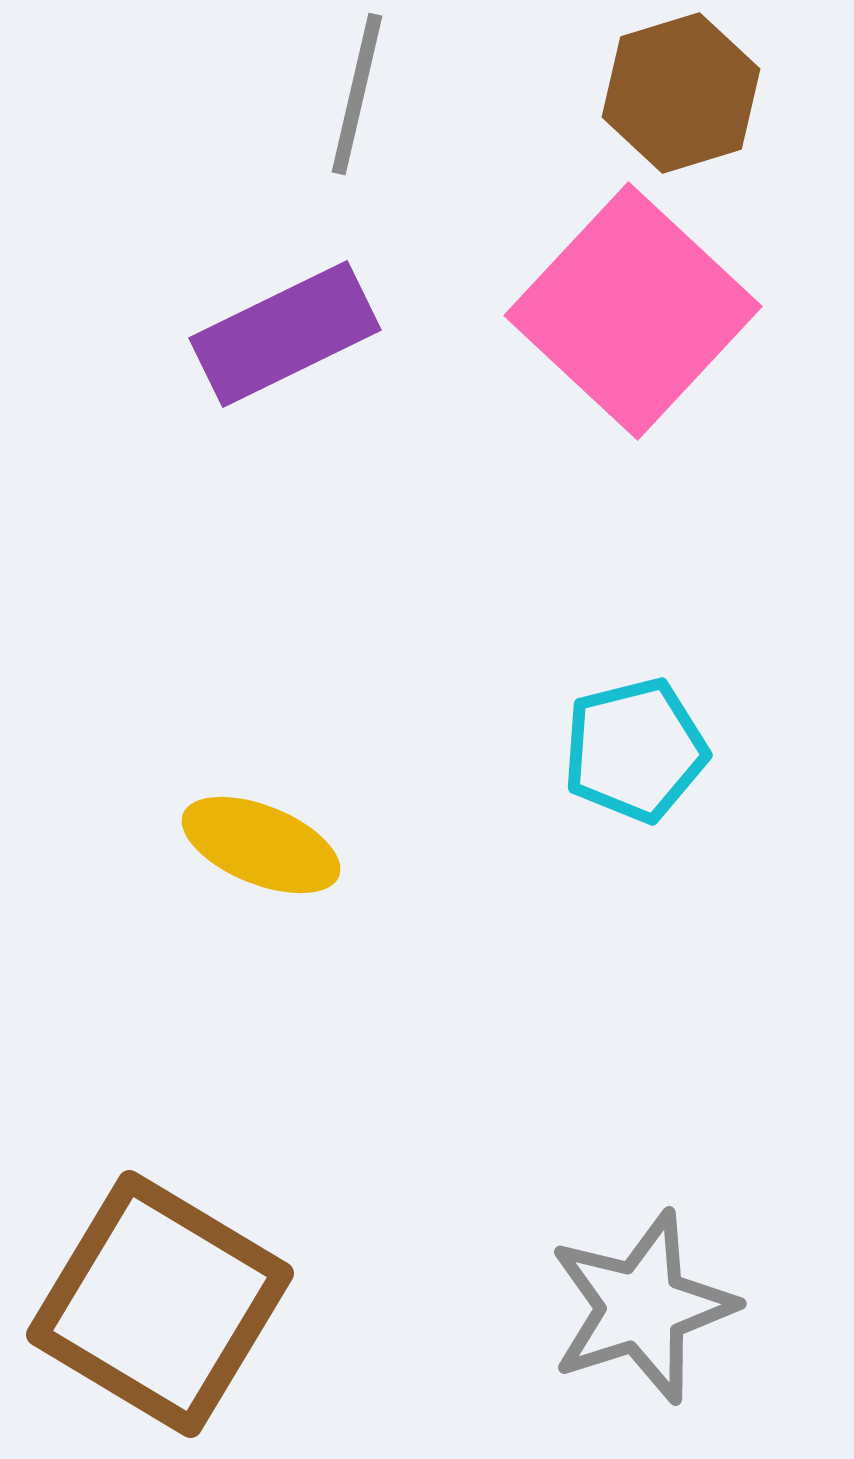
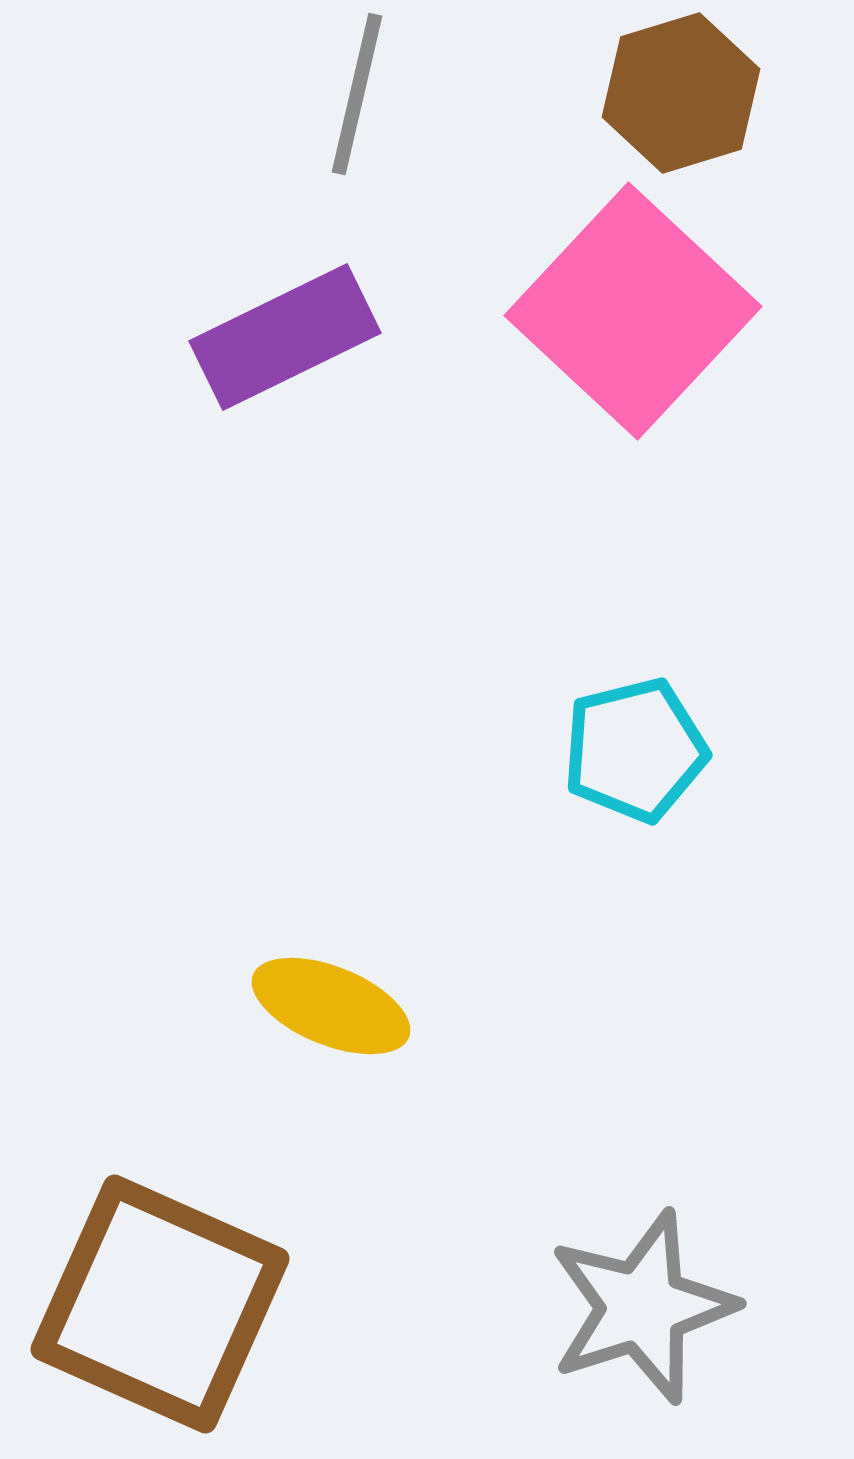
purple rectangle: moved 3 px down
yellow ellipse: moved 70 px right, 161 px down
brown square: rotated 7 degrees counterclockwise
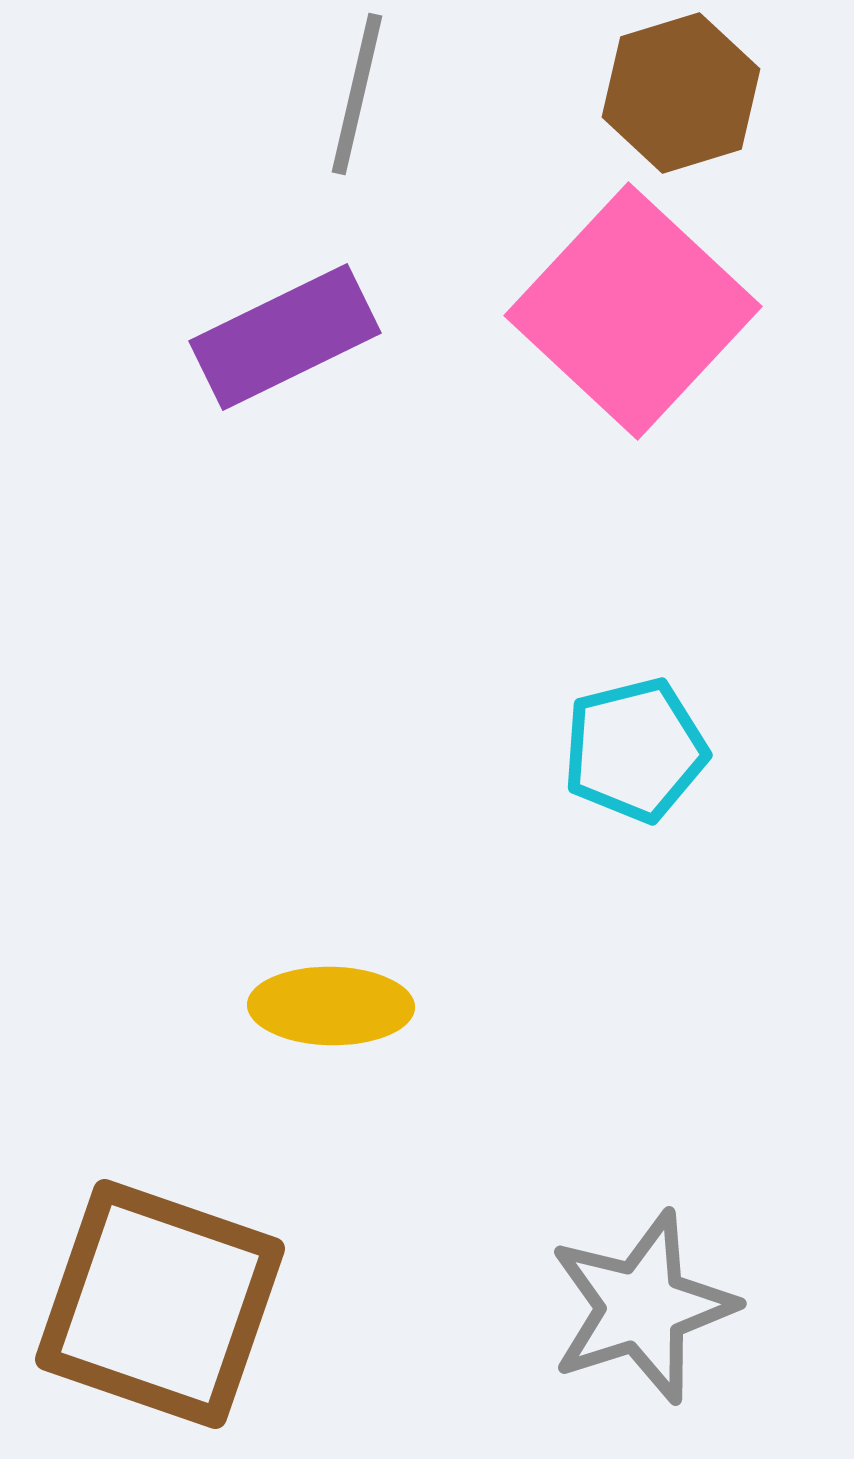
yellow ellipse: rotated 21 degrees counterclockwise
brown square: rotated 5 degrees counterclockwise
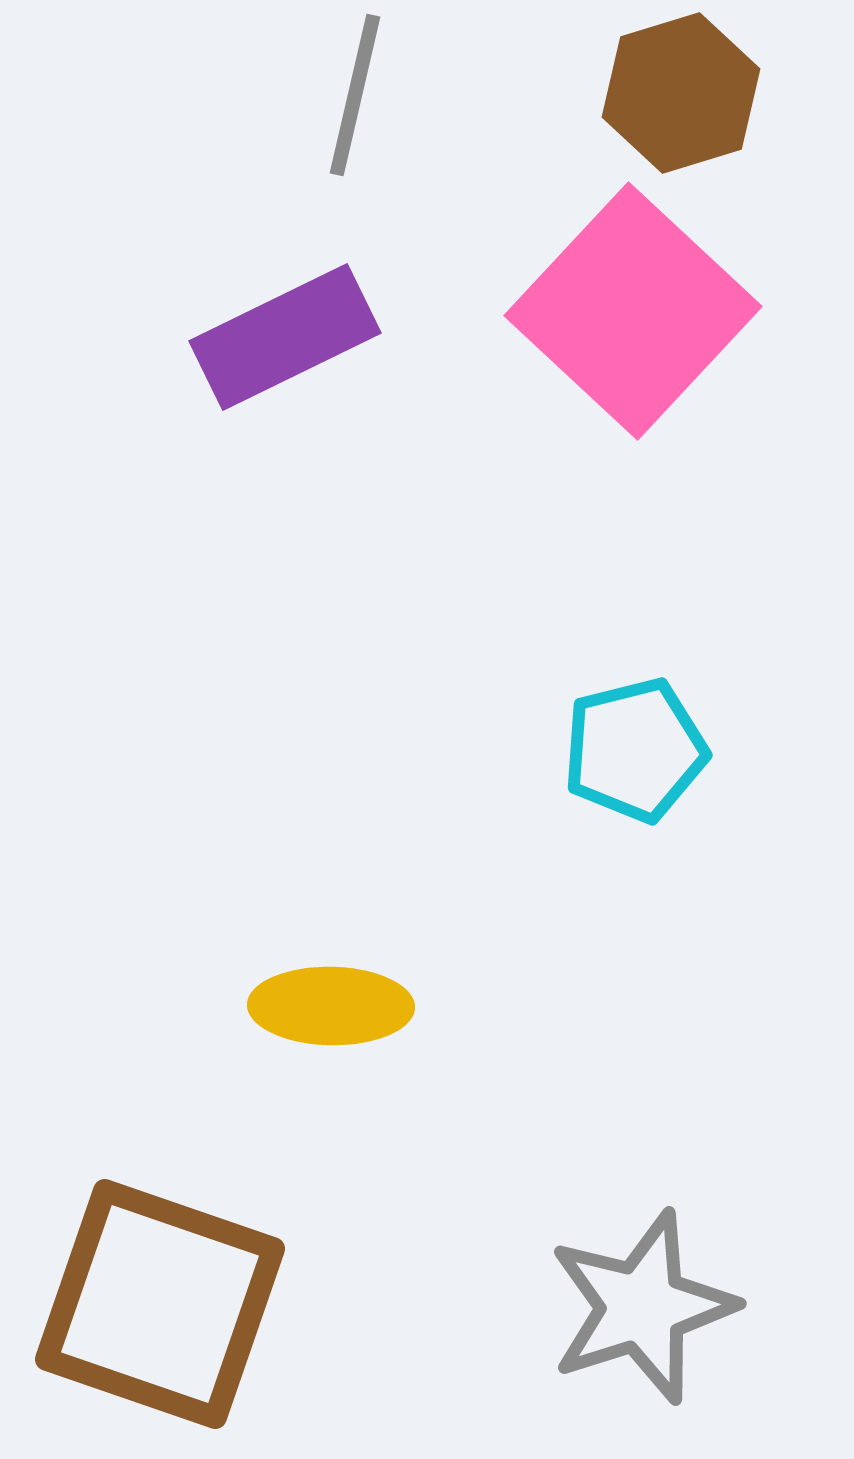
gray line: moved 2 px left, 1 px down
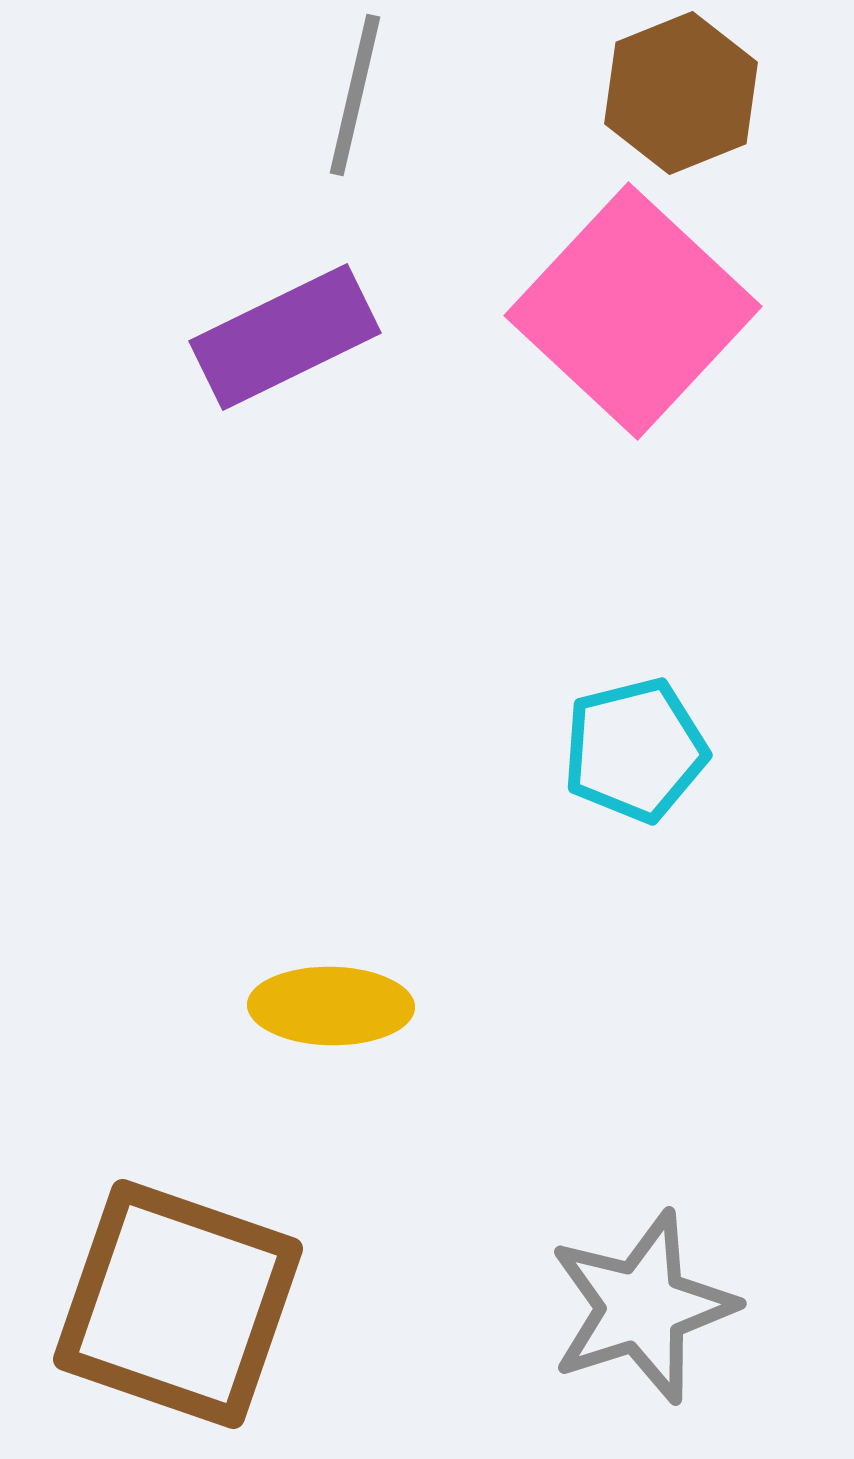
brown hexagon: rotated 5 degrees counterclockwise
brown square: moved 18 px right
